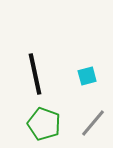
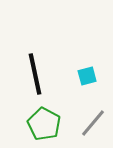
green pentagon: rotated 8 degrees clockwise
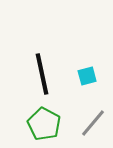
black line: moved 7 px right
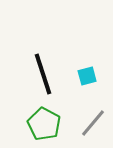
black line: moved 1 px right; rotated 6 degrees counterclockwise
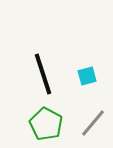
green pentagon: moved 2 px right
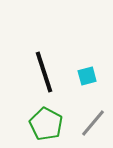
black line: moved 1 px right, 2 px up
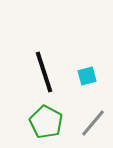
green pentagon: moved 2 px up
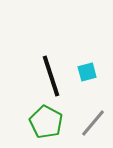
black line: moved 7 px right, 4 px down
cyan square: moved 4 px up
